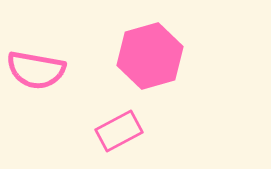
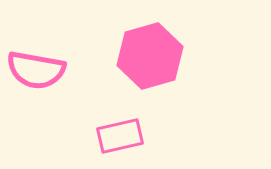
pink rectangle: moved 1 px right, 5 px down; rotated 15 degrees clockwise
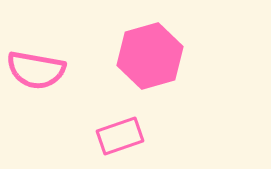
pink rectangle: rotated 6 degrees counterclockwise
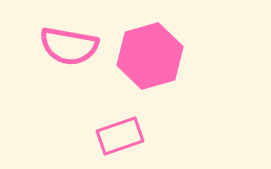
pink semicircle: moved 33 px right, 24 px up
